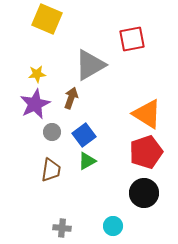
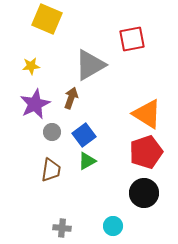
yellow star: moved 6 px left, 8 px up
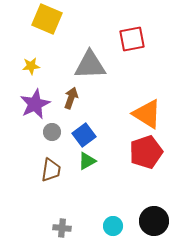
gray triangle: rotated 28 degrees clockwise
black circle: moved 10 px right, 28 px down
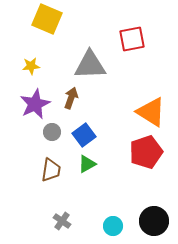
orange triangle: moved 4 px right, 2 px up
green triangle: moved 3 px down
gray cross: moved 7 px up; rotated 30 degrees clockwise
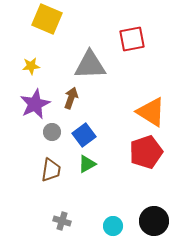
gray cross: rotated 18 degrees counterclockwise
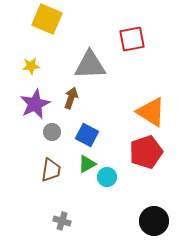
blue square: moved 3 px right; rotated 25 degrees counterclockwise
cyan circle: moved 6 px left, 49 px up
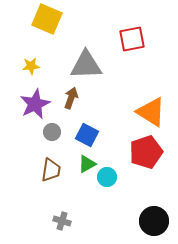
gray triangle: moved 4 px left
